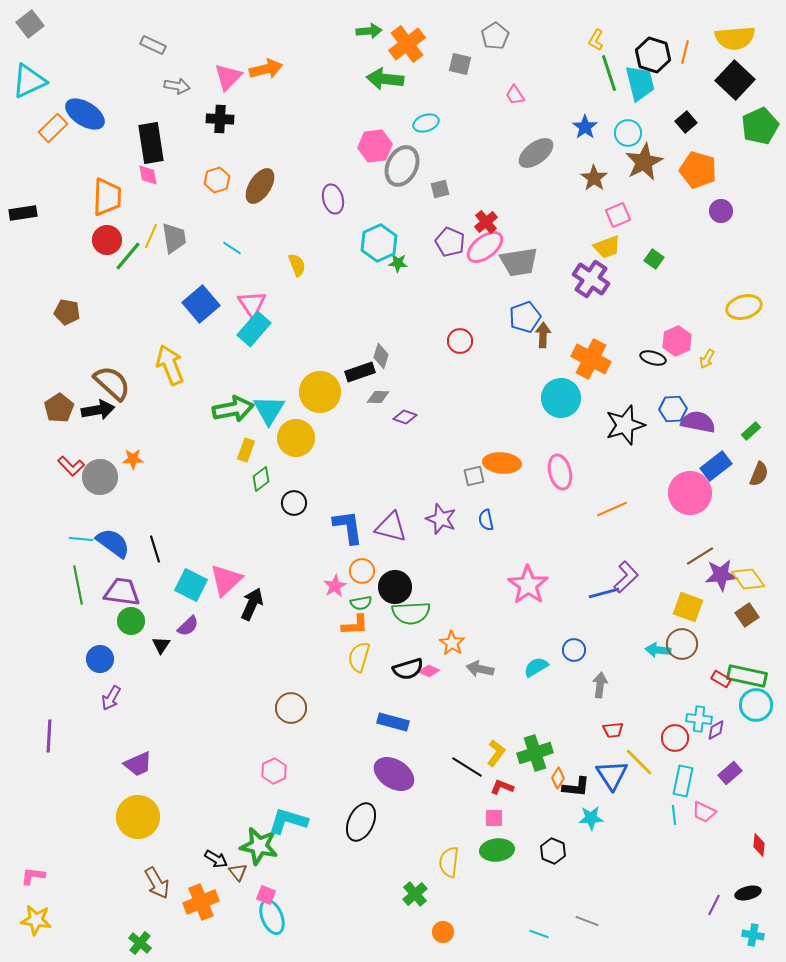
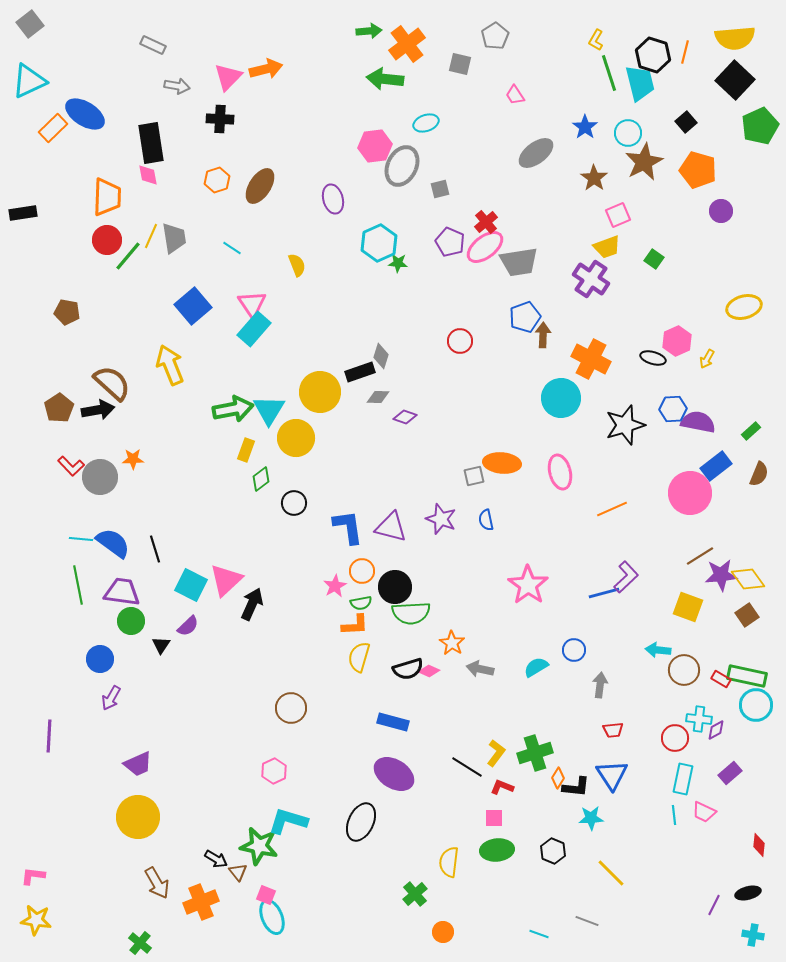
blue square at (201, 304): moved 8 px left, 2 px down
brown circle at (682, 644): moved 2 px right, 26 px down
yellow line at (639, 762): moved 28 px left, 111 px down
cyan rectangle at (683, 781): moved 2 px up
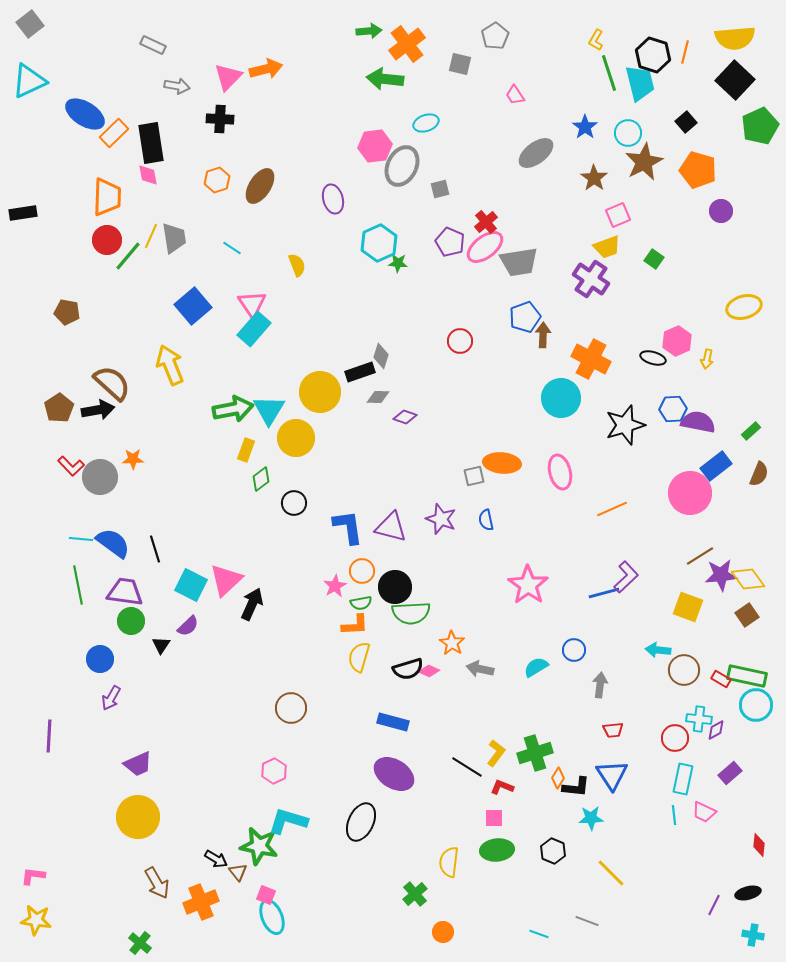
orange rectangle at (53, 128): moved 61 px right, 5 px down
yellow arrow at (707, 359): rotated 18 degrees counterclockwise
purple trapezoid at (122, 592): moved 3 px right
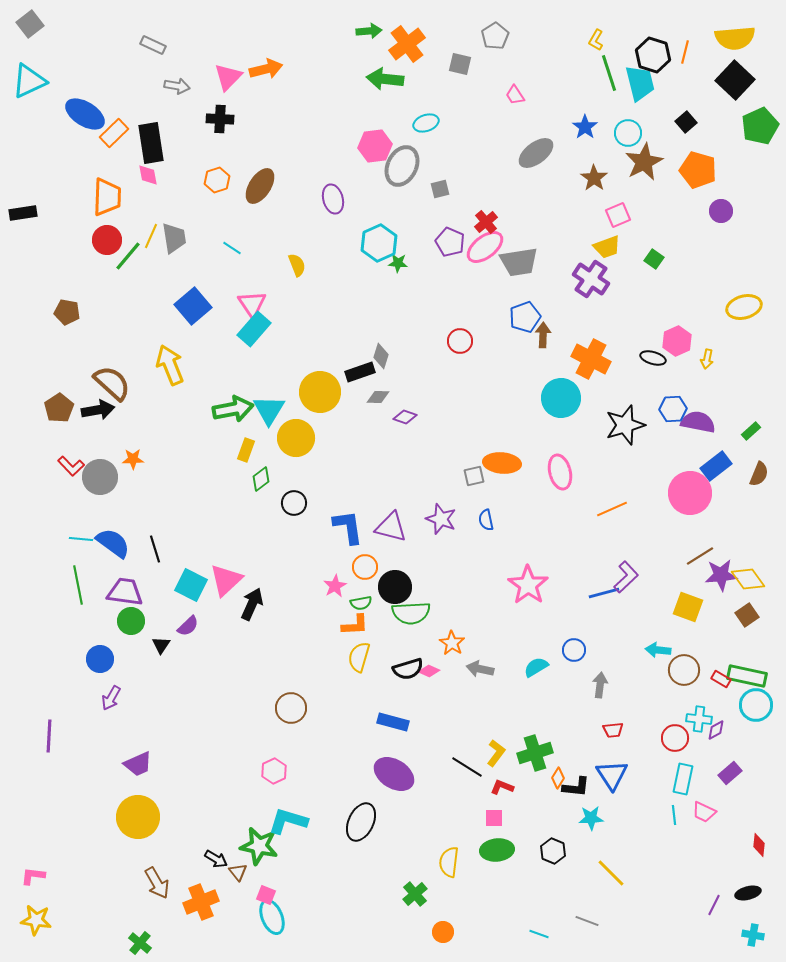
orange circle at (362, 571): moved 3 px right, 4 px up
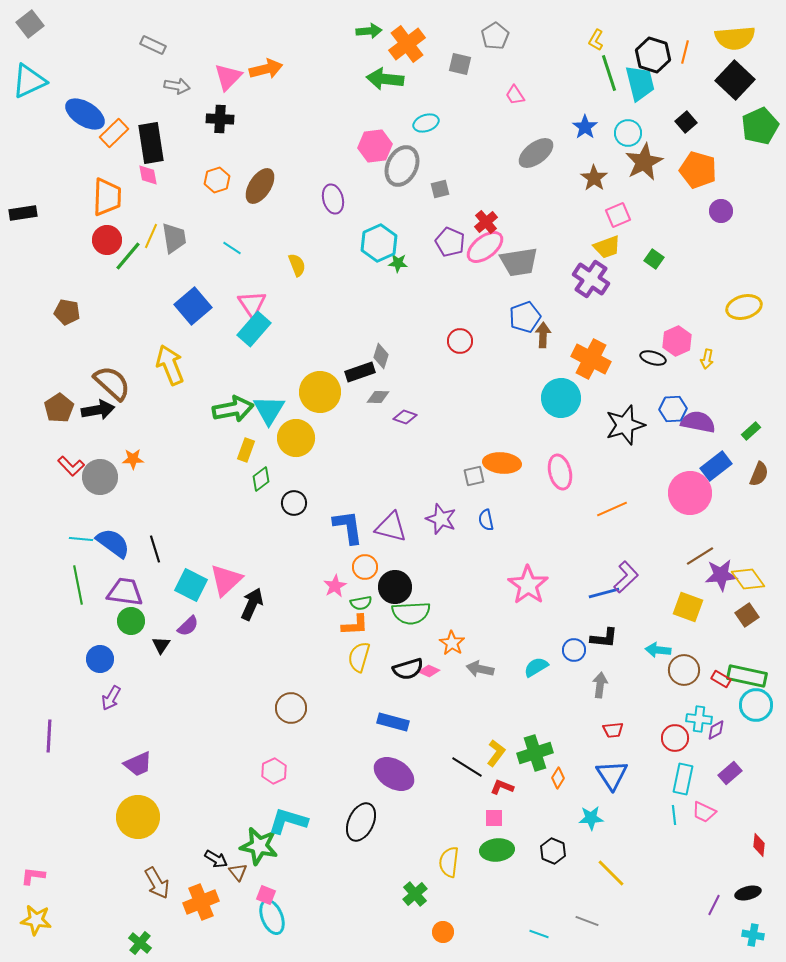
black L-shape at (576, 787): moved 28 px right, 149 px up
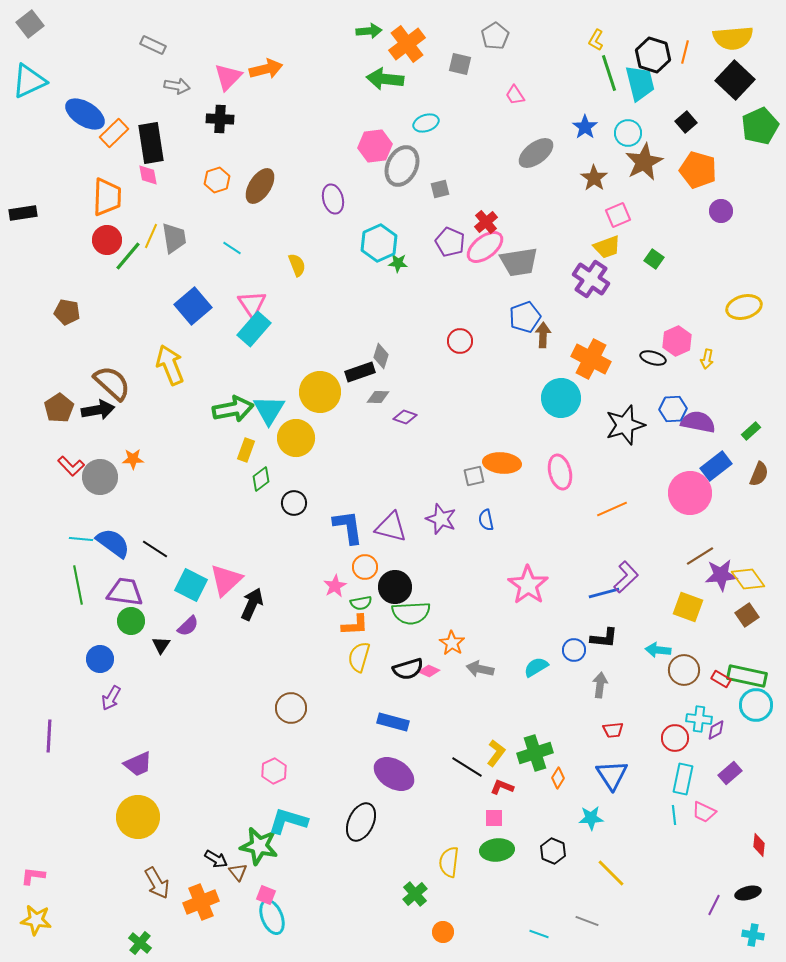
yellow semicircle at (735, 38): moved 2 px left
black line at (155, 549): rotated 40 degrees counterclockwise
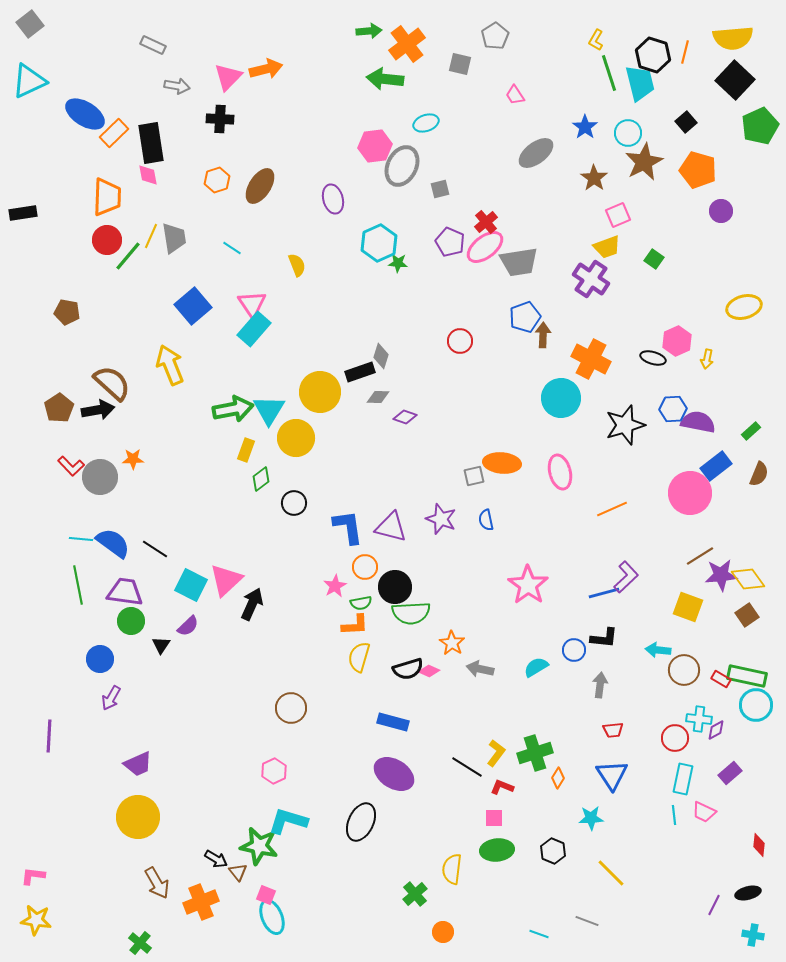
yellow semicircle at (449, 862): moved 3 px right, 7 px down
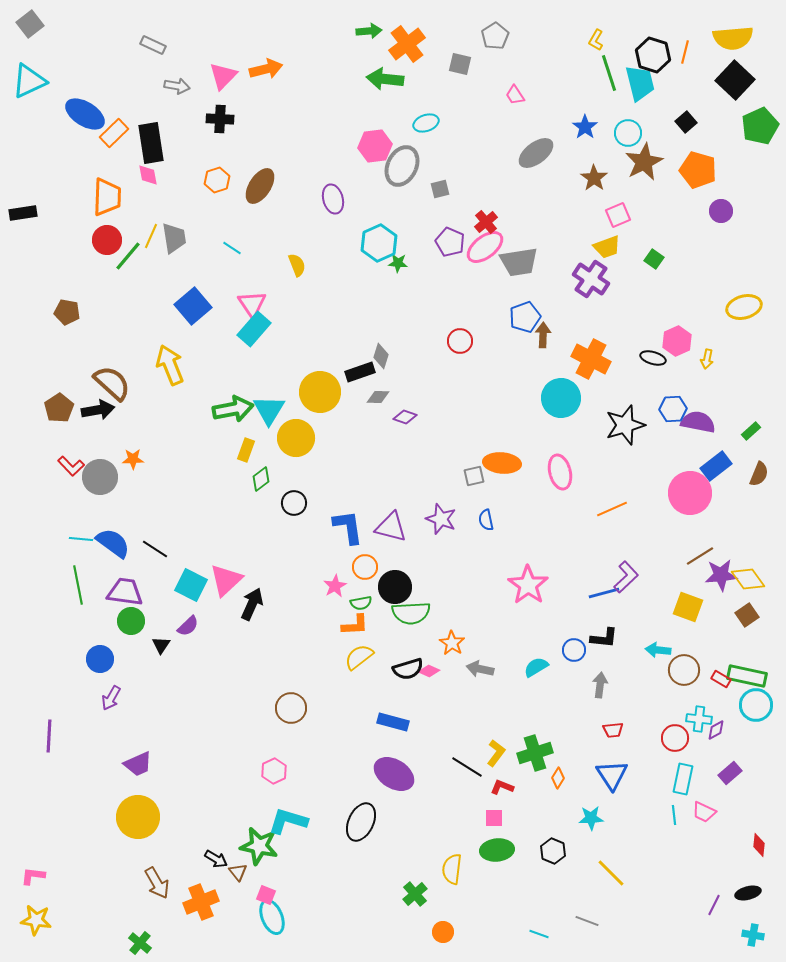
pink triangle at (228, 77): moved 5 px left, 1 px up
yellow semicircle at (359, 657): rotated 36 degrees clockwise
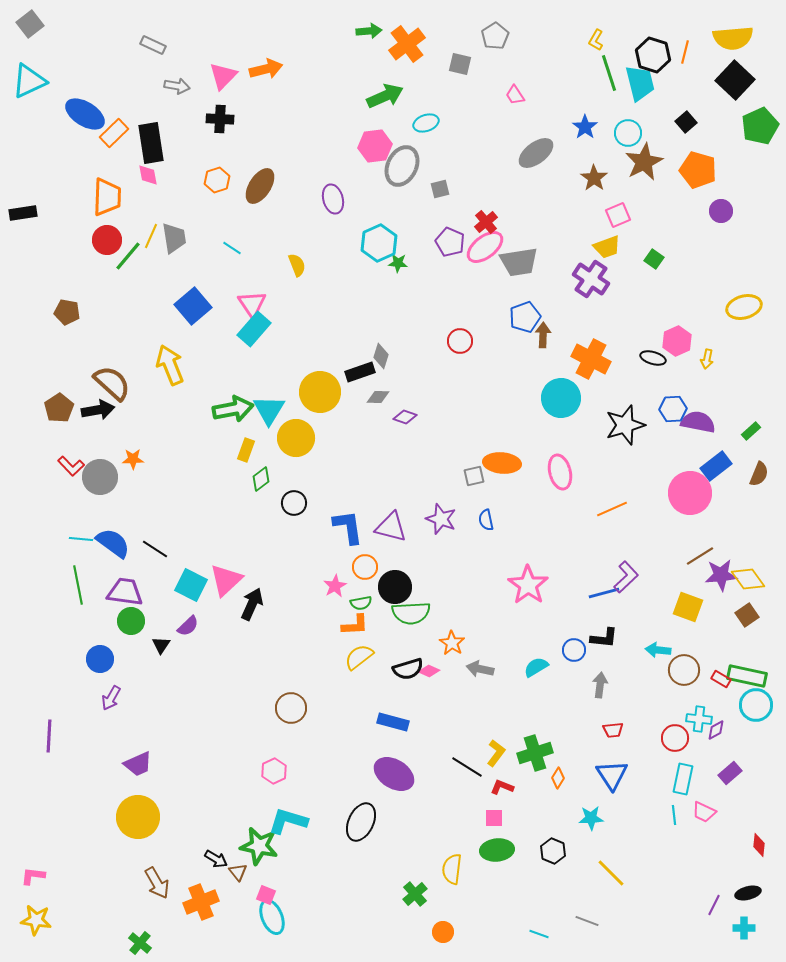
green arrow at (385, 79): moved 17 px down; rotated 150 degrees clockwise
cyan cross at (753, 935): moved 9 px left, 7 px up; rotated 10 degrees counterclockwise
